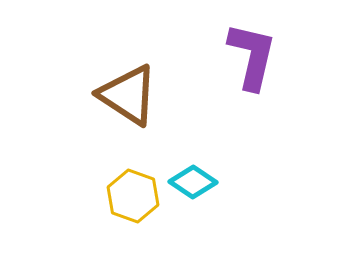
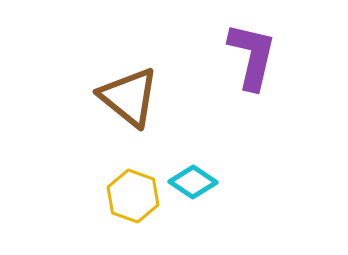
brown triangle: moved 1 px right, 2 px down; rotated 6 degrees clockwise
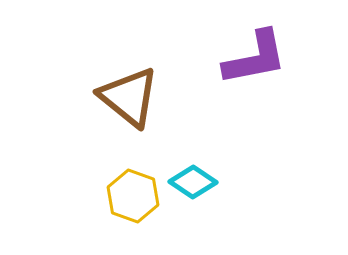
purple L-shape: moved 3 px right, 2 px down; rotated 66 degrees clockwise
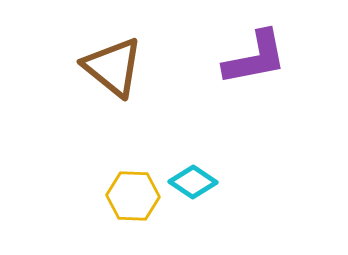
brown triangle: moved 16 px left, 30 px up
yellow hexagon: rotated 18 degrees counterclockwise
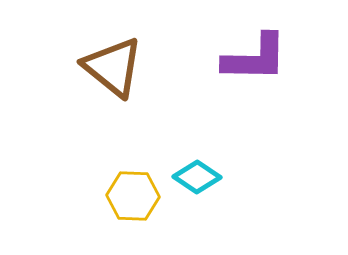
purple L-shape: rotated 12 degrees clockwise
cyan diamond: moved 4 px right, 5 px up
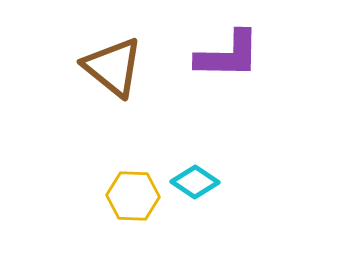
purple L-shape: moved 27 px left, 3 px up
cyan diamond: moved 2 px left, 5 px down
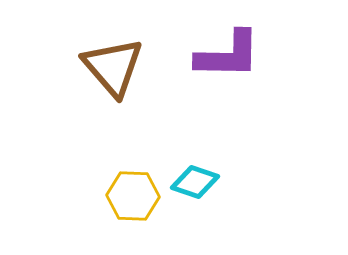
brown triangle: rotated 10 degrees clockwise
cyan diamond: rotated 15 degrees counterclockwise
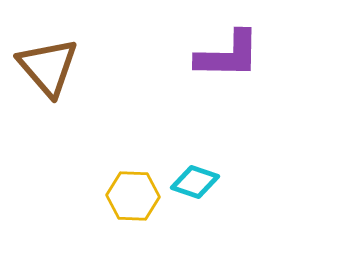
brown triangle: moved 65 px left
